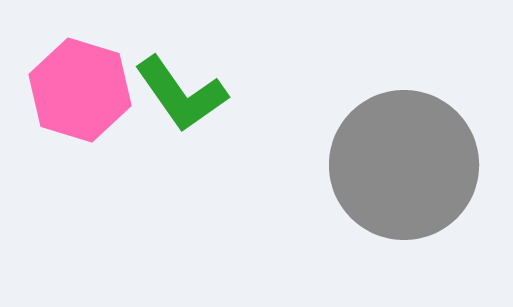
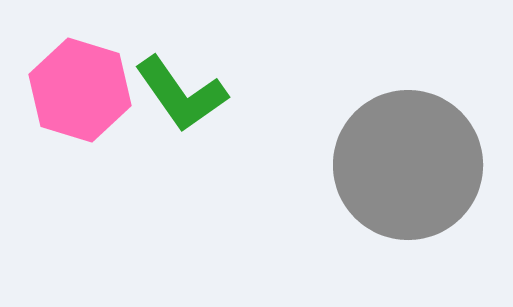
gray circle: moved 4 px right
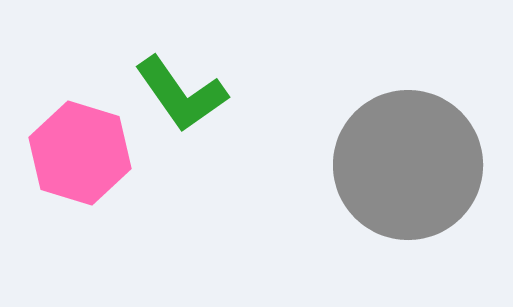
pink hexagon: moved 63 px down
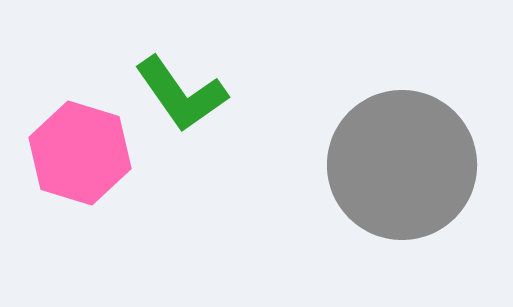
gray circle: moved 6 px left
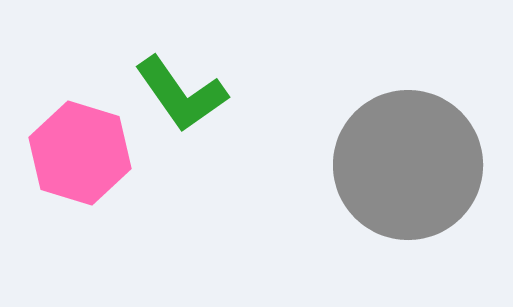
gray circle: moved 6 px right
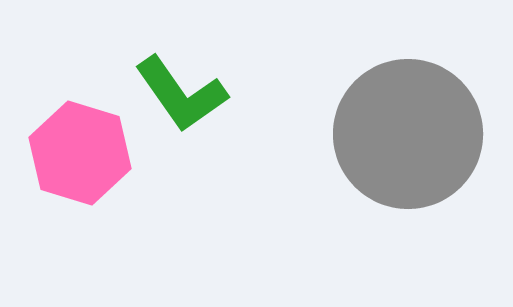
gray circle: moved 31 px up
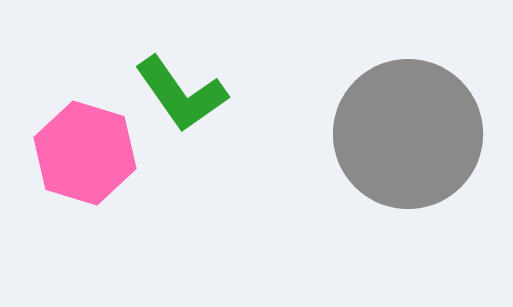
pink hexagon: moved 5 px right
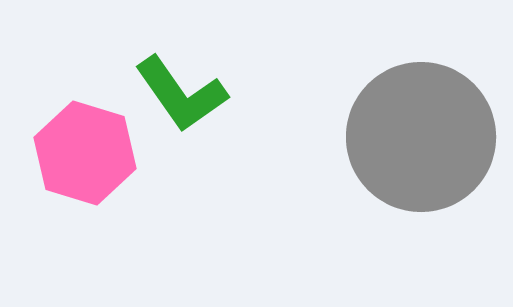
gray circle: moved 13 px right, 3 px down
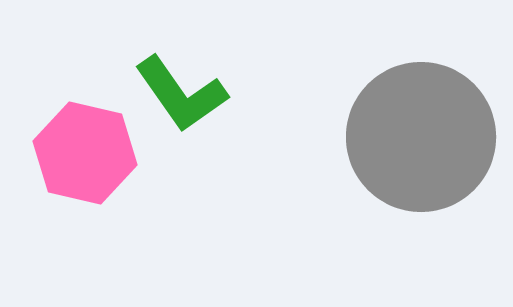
pink hexagon: rotated 4 degrees counterclockwise
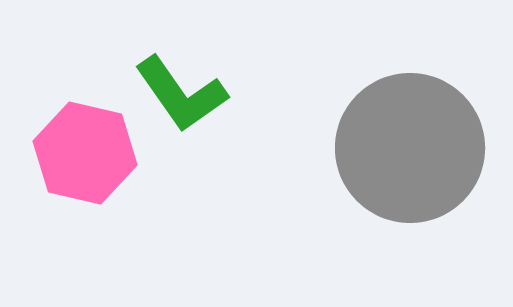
gray circle: moved 11 px left, 11 px down
